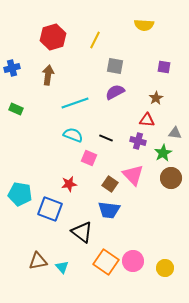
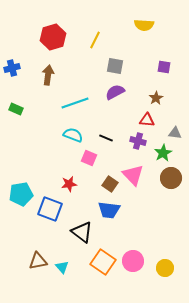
cyan pentagon: moved 1 px right; rotated 20 degrees counterclockwise
orange square: moved 3 px left
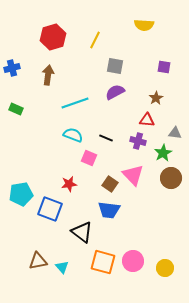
orange square: rotated 20 degrees counterclockwise
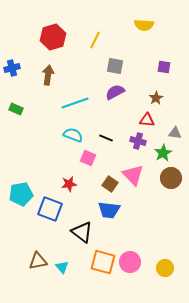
pink square: moved 1 px left
pink circle: moved 3 px left, 1 px down
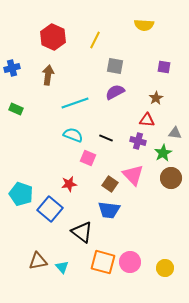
red hexagon: rotated 20 degrees counterclockwise
cyan pentagon: rotated 30 degrees clockwise
blue square: rotated 20 degrees clockwise
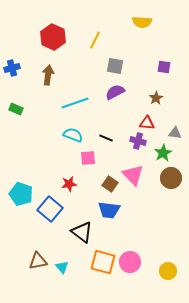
yellow semicircle: moved 2 px left, 3 px up
red triangle: moved 3 px down
pink square: rotated 28 degrees counterclockwise
yellow circle: moved 3 px right, 3 px down
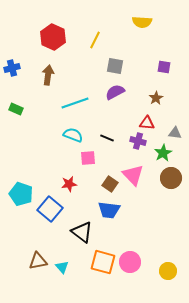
black line: moved 1 px right
